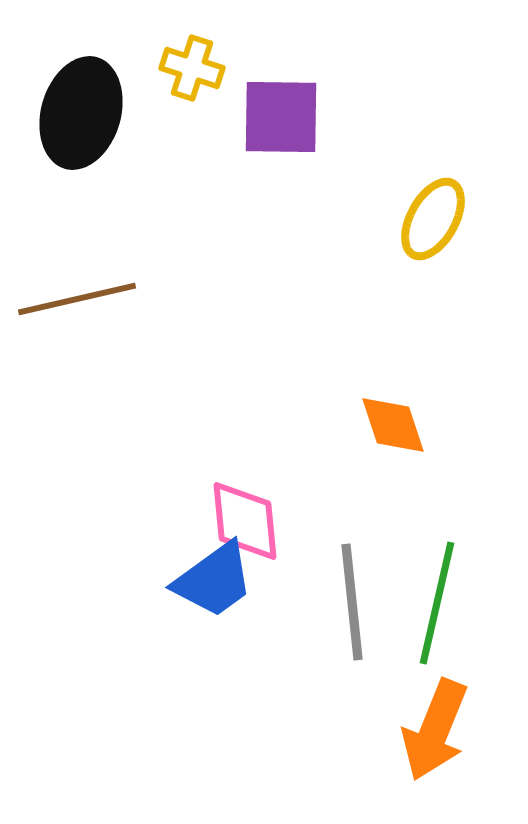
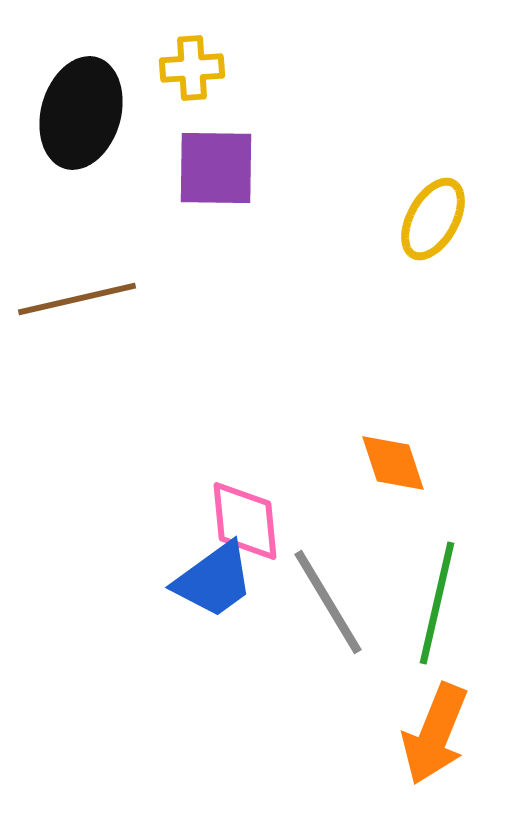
yellow cross: rotated 22 degrees counterclockwise
purple square: moved 65 px left, 51 px down
orange diamond: moved 38 px down
gray line: moved 24 px left; rotated 25 degrees counterclockwise
orange arrow: moved 4 px down
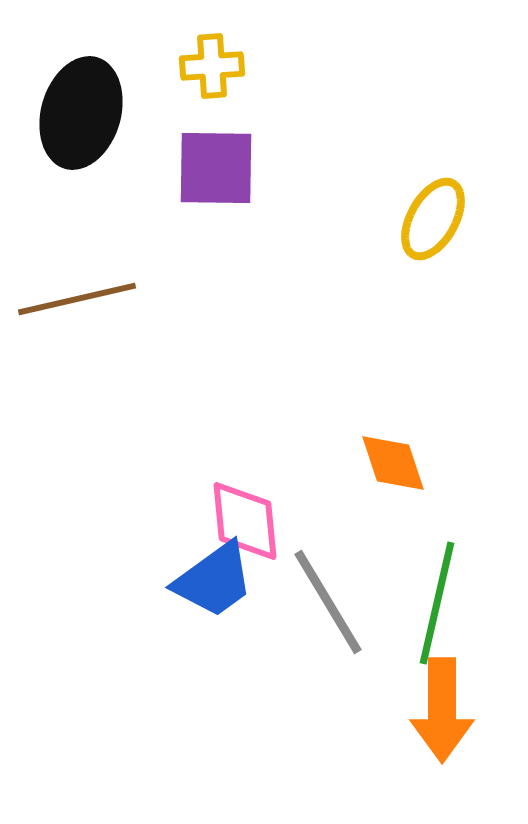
yellow cross: moved 20 px right, 2 px up
orange arrow: moved 7 px right, 24 px up; rotated 22 degrees counterclockwise
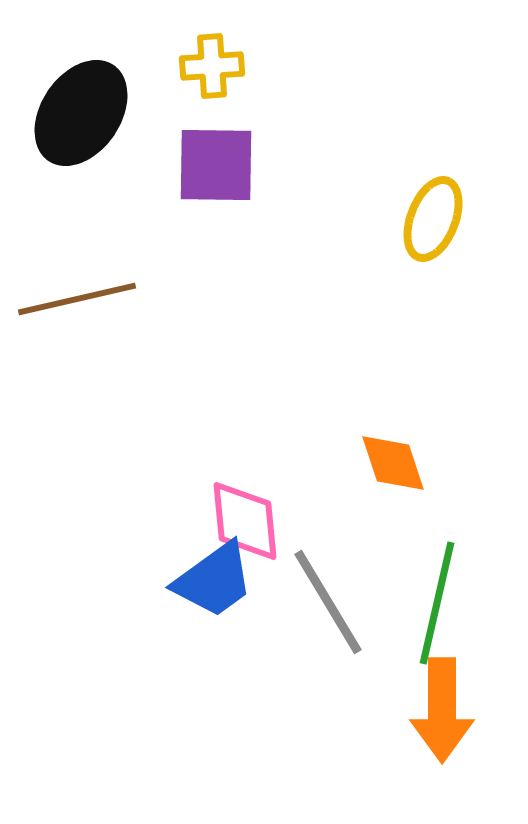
black ellipse: rotated 18 degrees clockwise
purple square: moved 3 px up
yellow ellipse: rotated 8 degrees counterclockwise
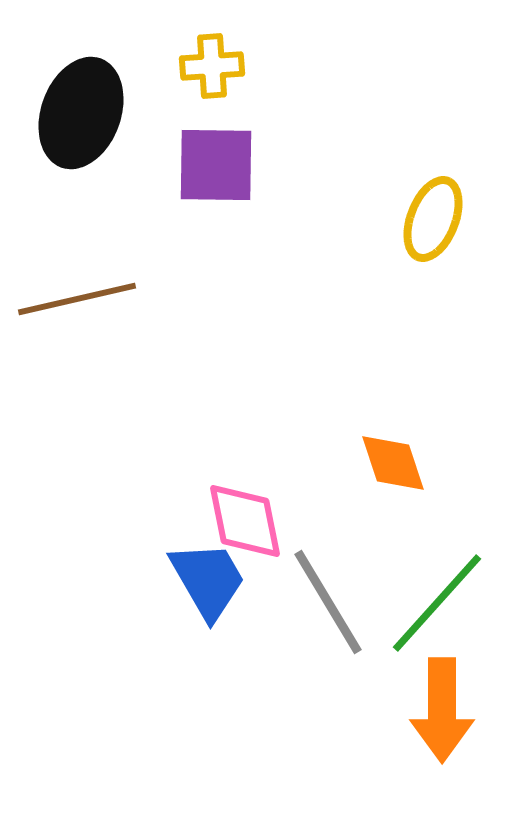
black ellipse: rotated 14 degrees counterclockwise
pink diamond: rotated 6 degrees counterclockwise
blue trapezoid: moved 6 px left; rotated 84 degrees counterclockwise
green line: rotated 29 degrees clockwise
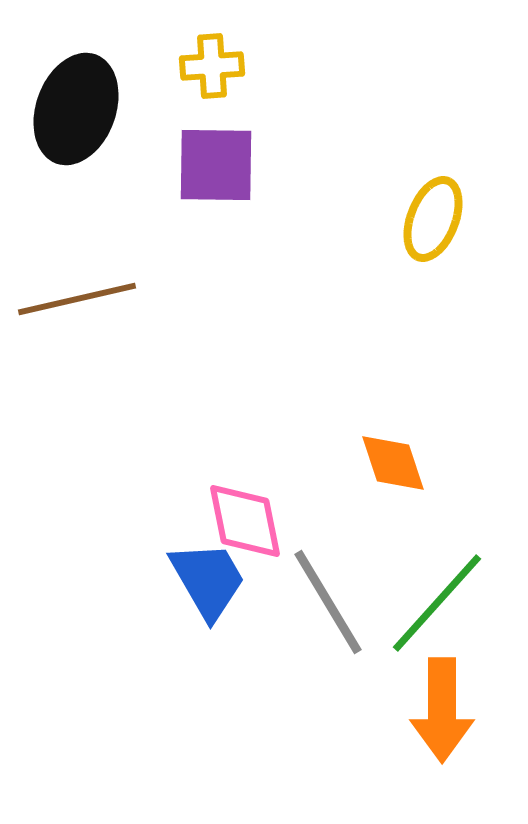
black ellipse: moved 5 px left, 4 px up
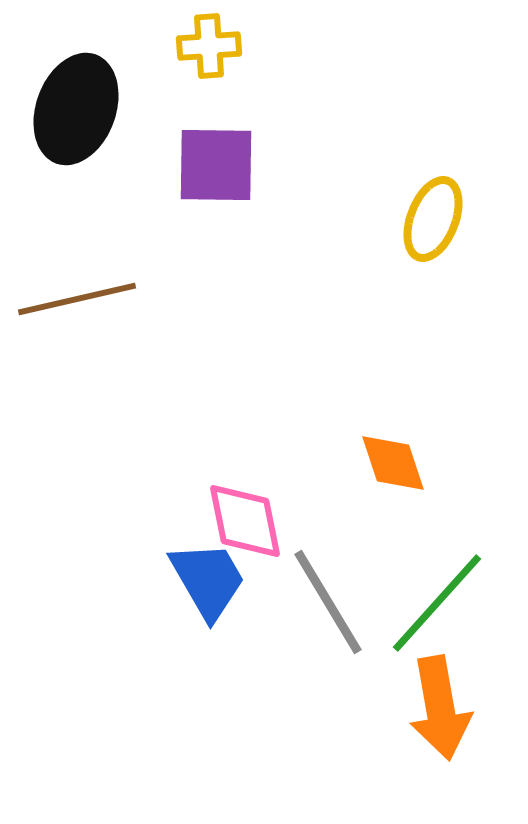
yellow cross: moved 3 px left, 20 px up
orange arrow: moved 2 px left, 2 px up; rotated 10 degrees counterclockwise
